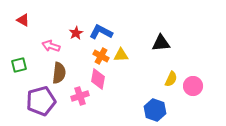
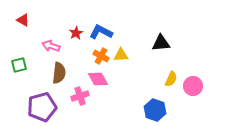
pink diamond: rotated 40 degrees counterclockwise
purple pentagon: moved 1 px right, 6 px down
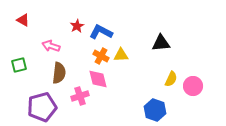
red star: moved 1 px right, 7 px up
pink diamond: rotated 15 degrees clockwise
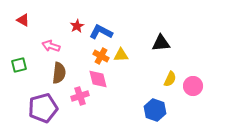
yellow semicircle: moved 1 px left
purple pentagon: moved 1 px right, 1 px down
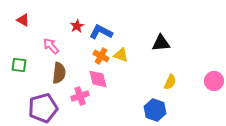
pink arrow: rotated 30 degrees clockwise
yellow triangle: rotated 21 degrees clockwise
green square: rotated 21 degrees clockwise
yellow semicircle: moved 3 px down
pink circle: moved 21 px right, 5 px up
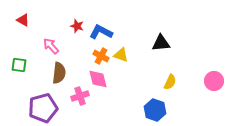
red star: rotated 24 degrees counterclockwise
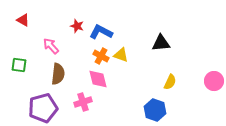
brown semicircle: moved 1 px left, 1 px down
pink cross: moved 3 px right, 6 px down
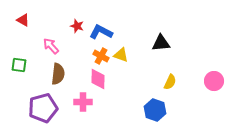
pink diamond: rotated 15 degrees clockwise
pink cross: rotated 18 degrees clockwise
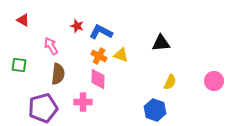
pink arrow: rotated 12 degrees clockwise
orange cross: moved 2 px left
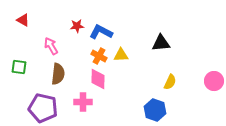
red star: rotated 24 degrees counterclockwise
yellow triangle: rotated 21 degrees counterclockwise
green square: moved 2 px down
purple pentagon: rotated 28 degrees clockwise
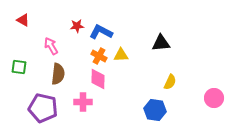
pink circle: moved 17 px down
blue hexagon: rotated 10 degrees counterclockwise
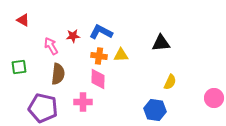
red star: moved 4 px left, 10 px down
orange cross: rotated 21 degrees counterclockwise
green square: rotated 14 degrees counterclockwise
